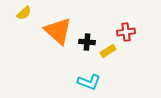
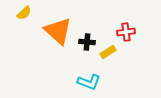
yellow rectangle: moved 1 px down
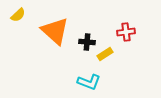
yellow semicircle: moved 6 px left, 2 px down
orange triangle: moved 3 px left
yellow rectangle: moved 3 px left, 2 px down
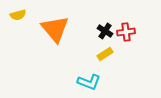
yellow semicircle: rotated 28 degrees clockwise
orange triangle: moved 2 px up; rotated 8 degrees clockwise
black cross: moved 18 px right, 11 px up; rotated 28 degrees clockwise
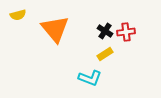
cyan L-shape: moved 1 px right, 4 px up
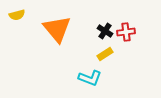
yellow semicircle: moved 1 px left
orange triangle: moved 2 px right
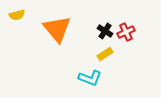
red cross: rotated 18 degrees counterclockwise
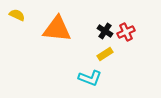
yellow semicircle: rotated 140 degrees counterclockwise
orange triangle: rotated 44 degrees counterclockwise
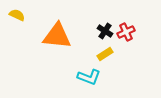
orange triangle: moved 7 px down
cyan L-shape: moved 1 px left, 1 px up
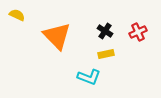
red cross: moved 12 px right
orange triangle: rotated 40 degrees clockwise
yellow rectangle: moved 1 px right; rotated 21 degrees clockwise
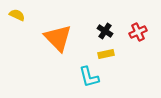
orange triangle: moved 1 px right, 2 px down
cyan L-shape: rotated 55 degrees clockwise
